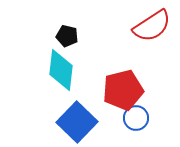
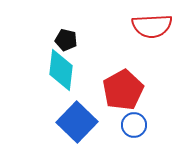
red semicircle: rotated 30 degrees clockwise
black pentagon: moved 1 px left, 4 px down
red pentagon: rotated 15 degrees counterclockwise
blue circle: moved 2 px left, 7 px down
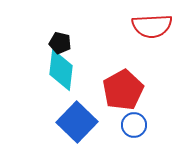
black pentagon: moved 6 px left, 3 px down
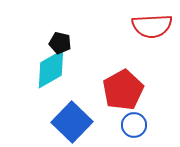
cyan diamond: moved 10 px left, 1 px up; rotated 54 degrees clockwise
blue square: moved 5 px left
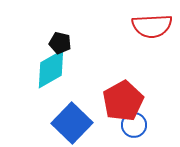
red pentagon: moved 11 px down
blue square: moved 1 px down
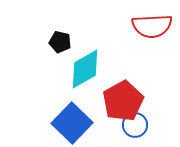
black pentagon: moved 1 px up
cyan diamond: moved 34 px right
blue circle: moved 1 px right
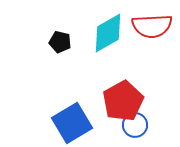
cyan diamond: moved 23 px right, 36 px up
blue square: rotated 15 degrees clockwise
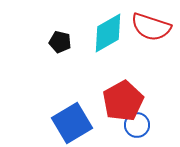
red semicircle: moved 1 px left, 1 px down; rotated 21 degrees clockwise
blue circle: moved 2 px right
